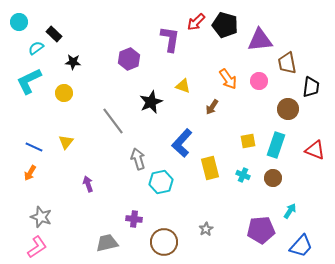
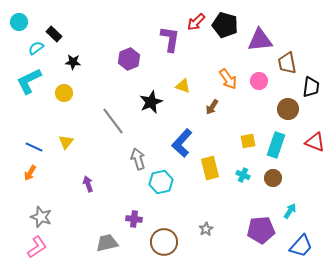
red triangle at (315, 150): moved 8 px up
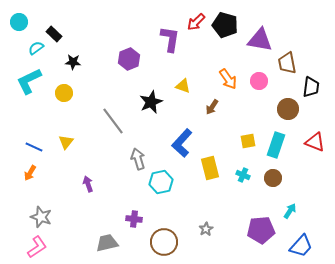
purple triangle at (260, 40): rotated 16 degrees clockwise
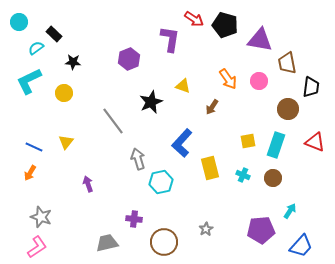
red arrow at (196, 22): moved 2 px left, 3 px up; rotated 102 degrees counterclockwise
